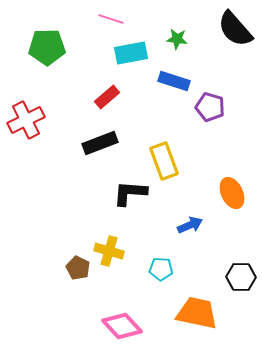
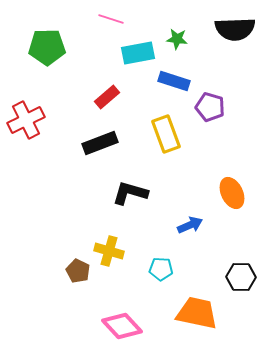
black semicircle: rotated 51 degrees counterclockwise
cyan rectangle: moved 7 px right
yellow rectangle: moved 2 px right, 27 px up
black L-shape: rotated 12 degrees clockwise
brown pentagon: moved 3 px down
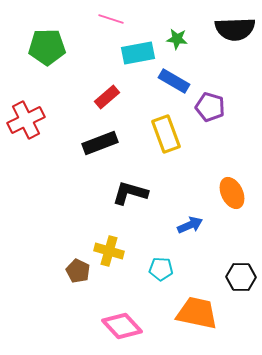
blue rectangle: rotated 12 degrees clockwise
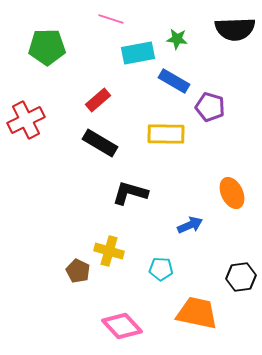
red rectangle: moved 9 px left, 3 px down
yellow rectangle: rotated 69 degrees counterclockwise
black rectangle: rotated 52 degrees clockwise
black hexagon: rotated 8 degrees counterclockwise
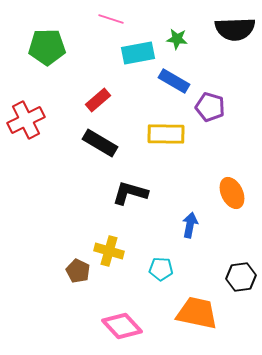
blue arrow: rotated 55 degrees counterclockwise
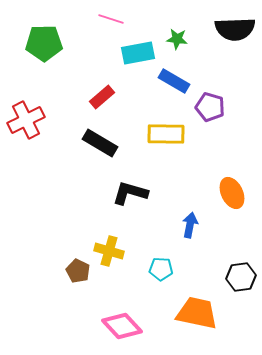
green pentagon: moved 3 px left, 4 px up
red rectangle: moved 4 px right, 3 px up
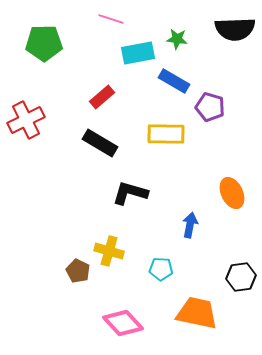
pink diamond: moved 1 px right, 3 px up
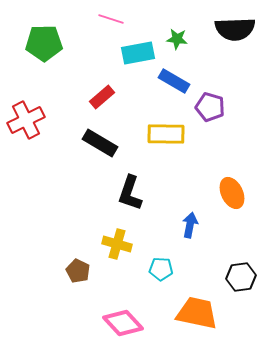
black L-shape: rotated 87 degrees counterclockwise
yellow cross: moved 8 px right, 7 px up
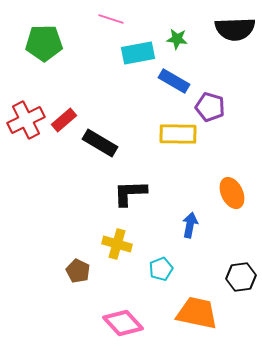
red rectangle: moved 38 px left, 23 px down
yellow rectangle: moved 12 px right
black L-shape: rotated 69 degrees clockwise
cyan pentagon: rotated 25 degrees counterclockwise
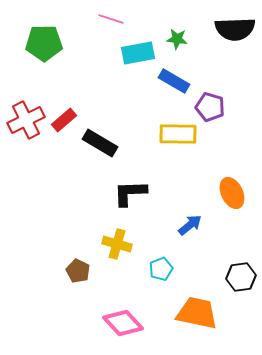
blue arrow: rotated 40 degrees clockwise
